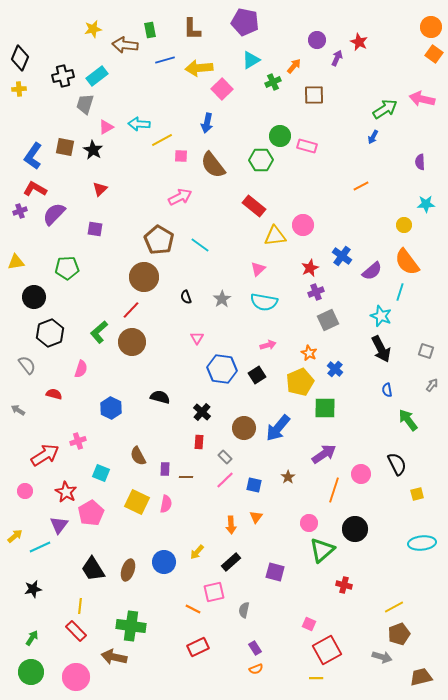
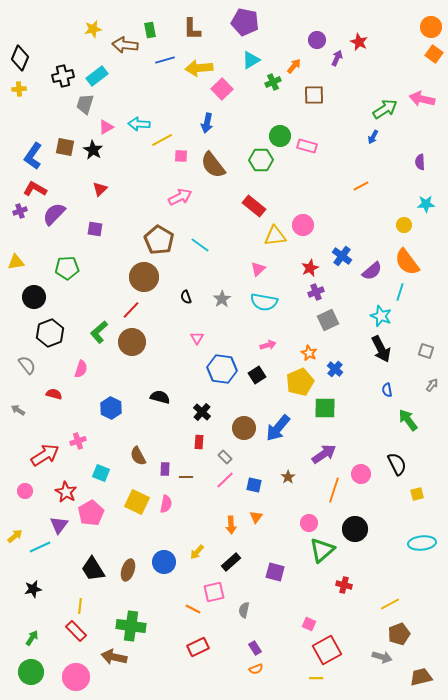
yellow line at (394, 607): moved 4 px left, 3 px up
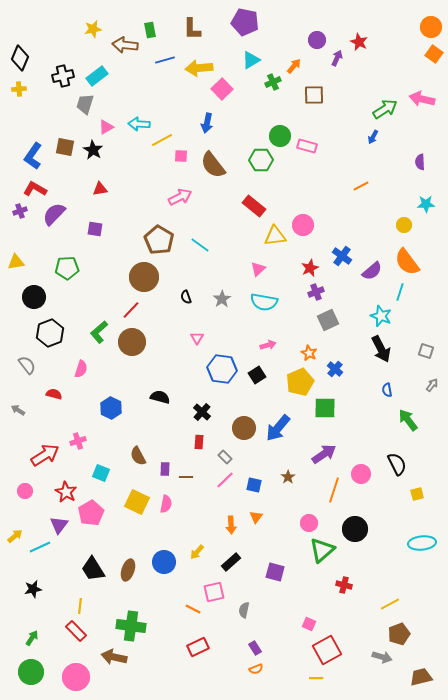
red triangle at (100, 189): rotated 35 degrees clockwise
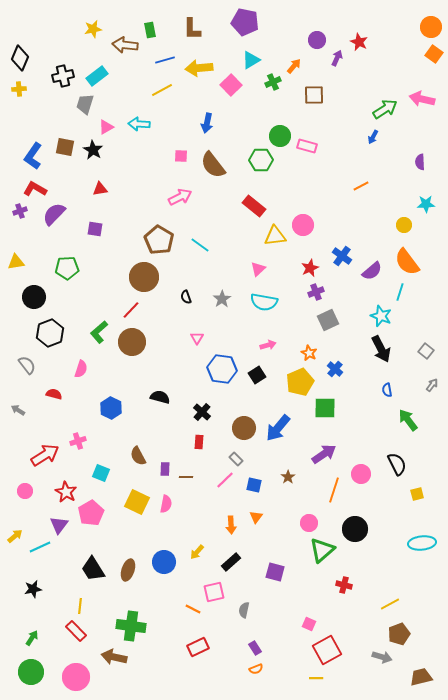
pink square at (222, 89): moved 9 px right, 4 px up
yellow line at (162, 140): moved 50 px up
gray square at (426, 351): rotated 21 degrees clockwise
gray rectangle at (225, 457): moved 11 px right, 2 px down
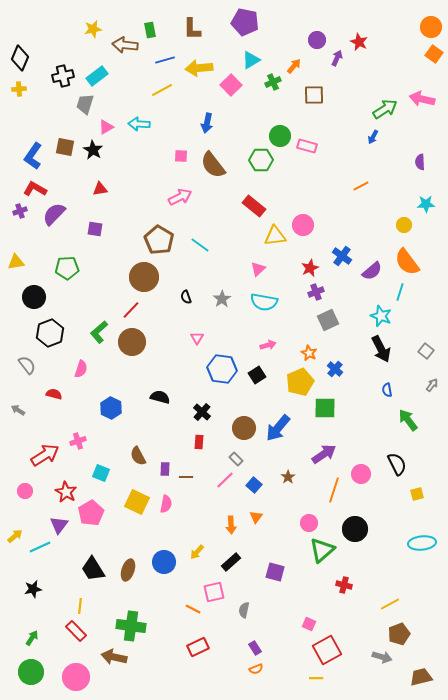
blue square at (254, 485): rotated 28 degrees clockwise
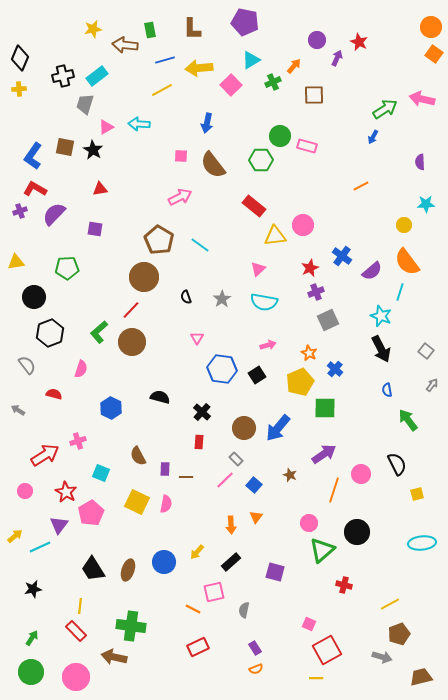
brown star at (288, 477): moved 2 px right, 2 px up; rotated 16 degrees counterclockwise
black circle at (355, 529): moved 2 px right, 3 px down
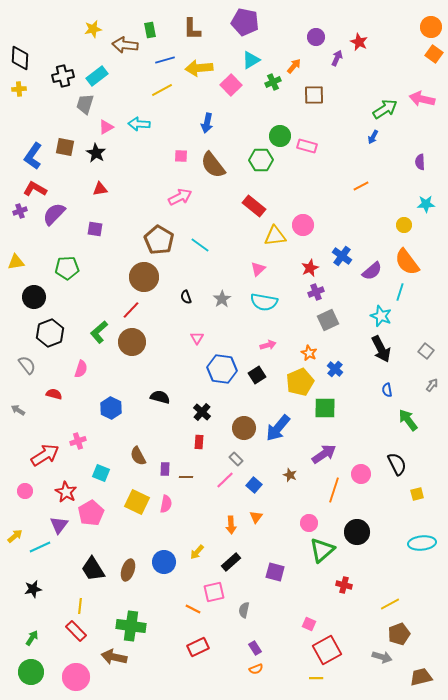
purple circle at (317, 40): moved 1 px left, 3 px up
black diamond at (20, 58): rotated 20 degrees counterclockwise
black star at (93, 150): moved 3 px right, 3 px down
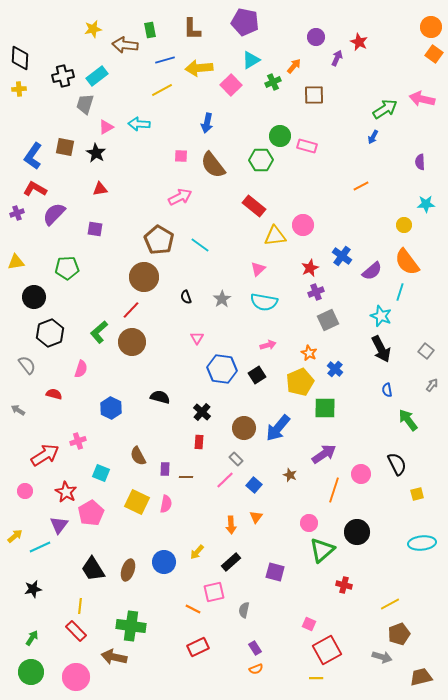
purple cross at (20, 211): moved 3 px left, 2 px down
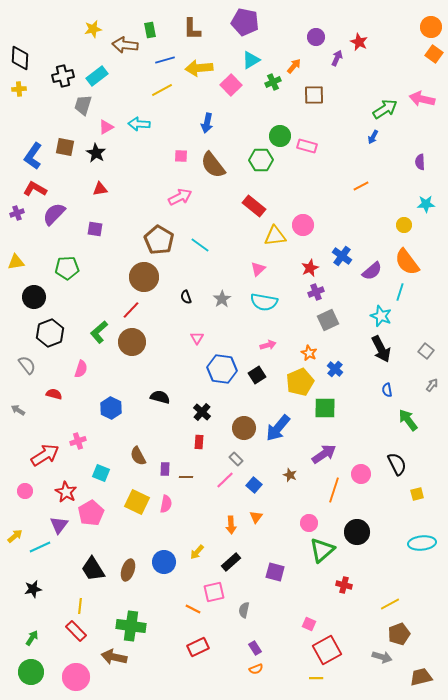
gray trapezoid at (85, 104): moved 2 px left, 1 px down
